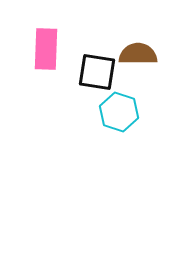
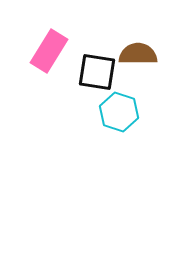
pink rectangle: moved 3 px right, 2 px down; rotated 30 degrees clockwise
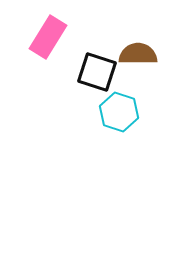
pink rectangle: moved 1 px left, 14 px up
black square: rotated 9 degrees clockwise
